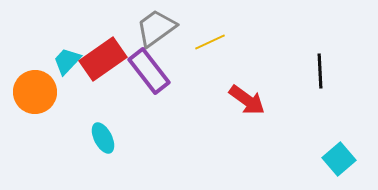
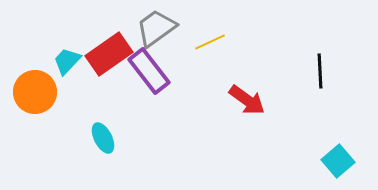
red rectangle: moved 6 px right, 5 px up
cyan square: moved 1 px left, 2 px down
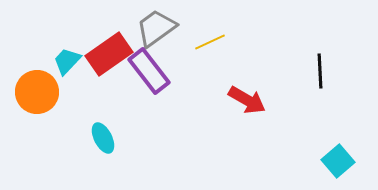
orange circle: moved 2 px right
red arrow: rotated 6 degrees counterclockwise
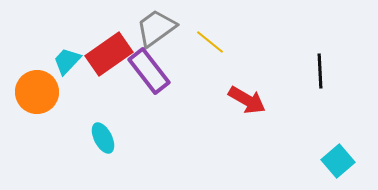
yellow line: rotated 64 degrees clockwise
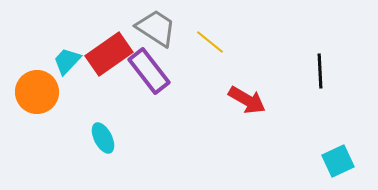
gray trapezoid: rotated 69 degrees clockwise
cyan square: rotated 16 degrees clockwise
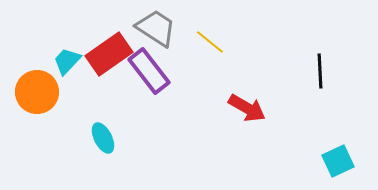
red arrow: moved 8 px down
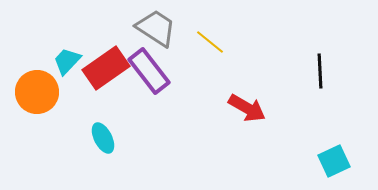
red rectangle: moved 3 px left, 14 px down
cyan square: moved 4 px left
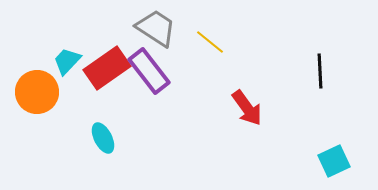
red rectangle: moved 1 px right
red arrow: rotated 24 degrees clockwise
